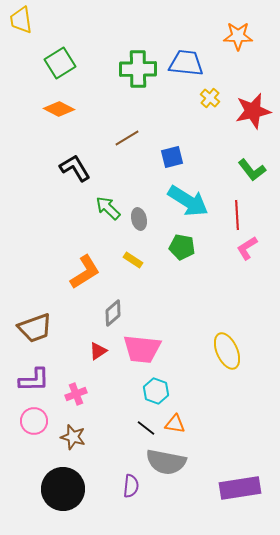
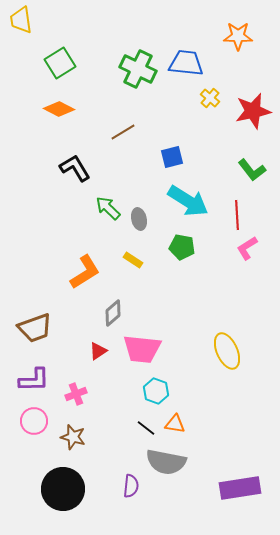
green cross: rotated 27 degrees clockwise
brown line: moved 4 px left, 6 px up
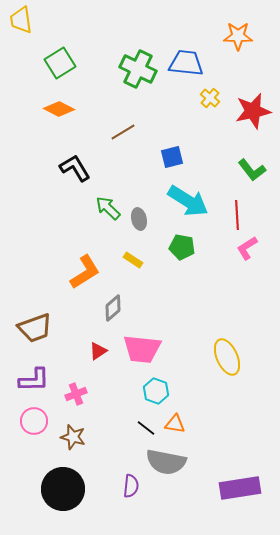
gray diamond: moved 5 px up
yellow ellipse: moved 6 px down
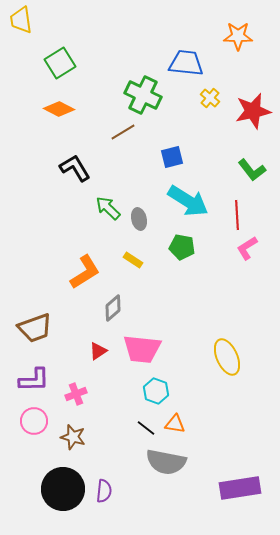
green cross: moved 5 px right, 26 px down
purple semicircle: moved 27 px left, 5 px down
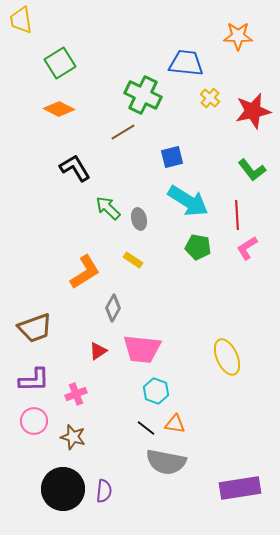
green pentagon: moved 16 px right
gray diamond: rotated 20 degrees counterclockwise
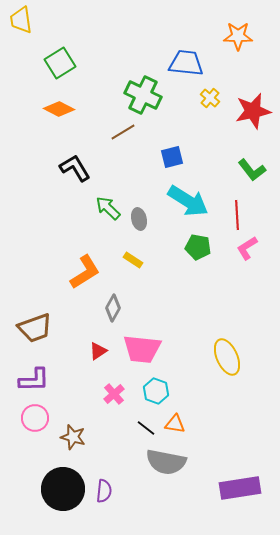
pink cross: moved 38 px right; rotated 20 degrees counterclockwise
pink circle: moved 1 px right, 3 px up
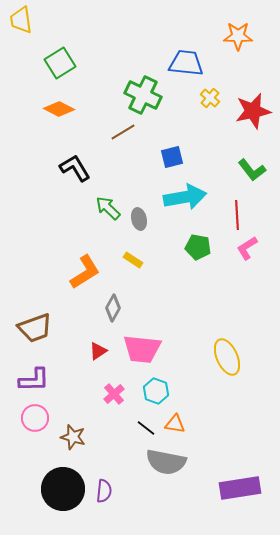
cyan arrow: moved 3 px left, 4 px up; rotated 42 degrees counterclockwise
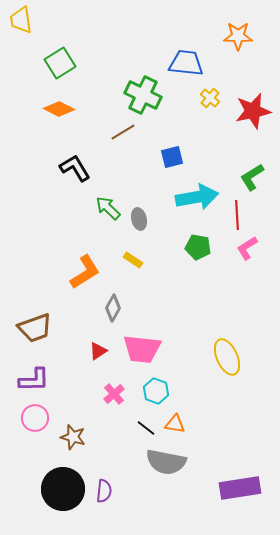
green L-shape: moved 7 px down; rotated 96 degrees clockwise
cyan arrow: moved 12 px right
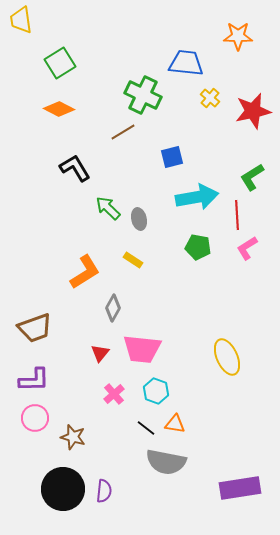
red triangle: moved 2 px right, 2 px down; rotated 18 degrees counterclockwise
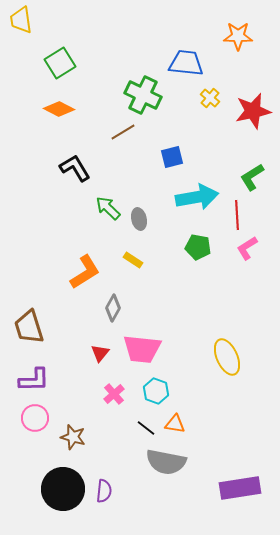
brown trapezoid: moved 6 px left, 1 px up; rotated 93 degrees clockwise
